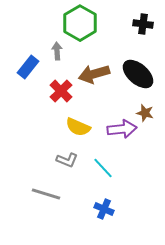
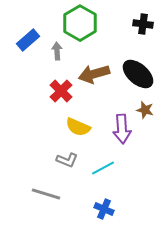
blue rectangle: moved 27 px up; rotated 10 degrees clockwise
brown star: moved 3 px up
purple arrow: rotated 92 degrees clockwise
cyan line: rotated 75 degrees counterclockwise
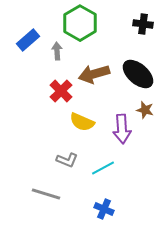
yellow semicircle: moved 4 px right, 5 px up
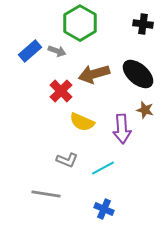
blue rectangle: moved 2 px right, 11 px down
gray arrow: rotated 114 degrees clockwise
gray line: rotated 8 degrees counterclockwise
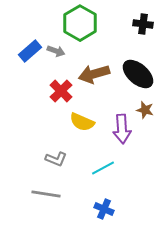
gray arrow: moved 1 px left
gray L-shape: moved 11 px left, 1 px up
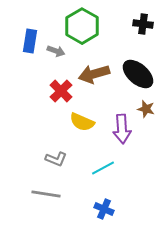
green hexagon: moved 2 px right, 3 px down
blue rectangle: moved 10 px up; rotated 40 degrees counterclockwise
brown star: moved 1 px right, 1 px up
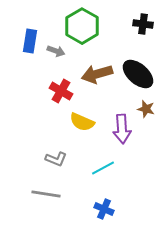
brown arrow: moved 3 px right
red cross: rotated 15 degrees counterclockwise
